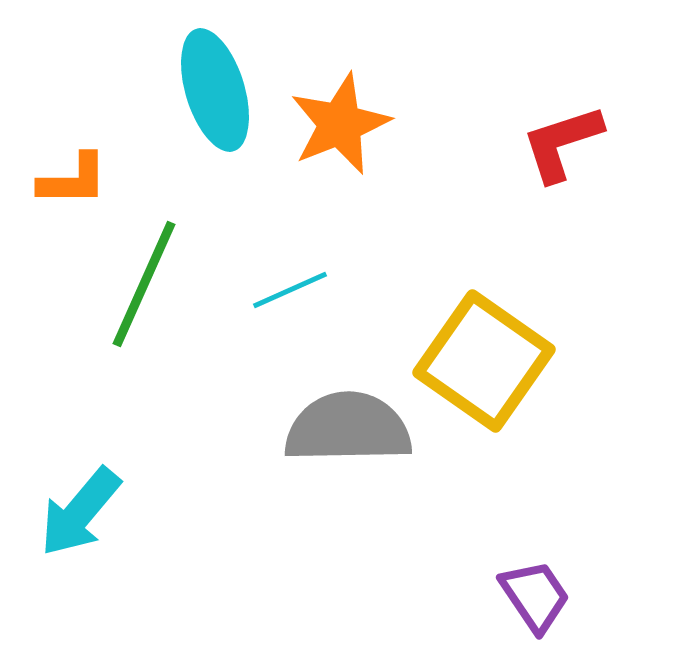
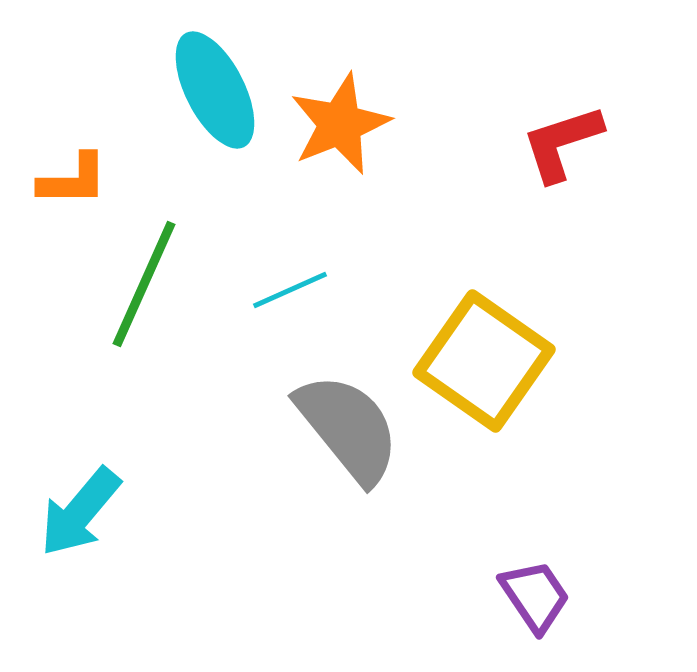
cyan ellipse: rotated 10 degrees counterclockwise
gray semicircle: rotated 52 degrees clockwise
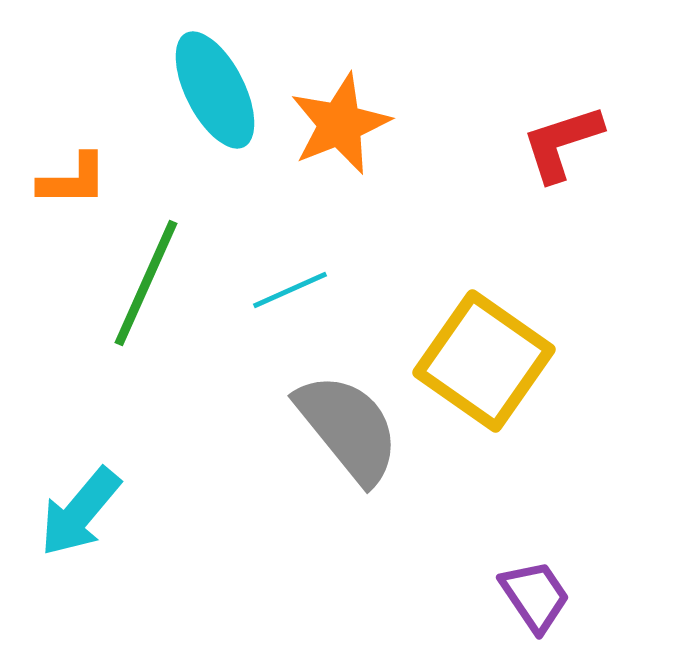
green line: moved 2 px right, 1 px up
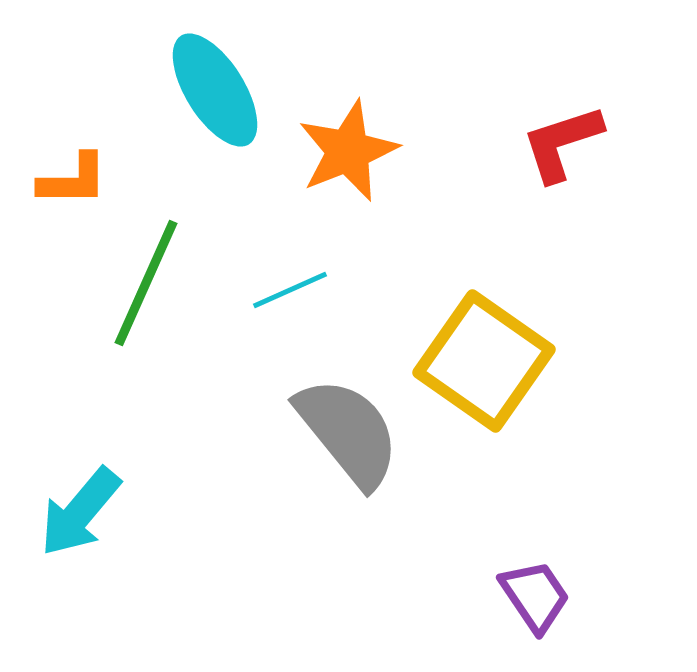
cyan ellipse: rotated 5 degrees counterclockwise
orange star: moved 8 px right, 27 px down
gray semicircle: moved 4 px down
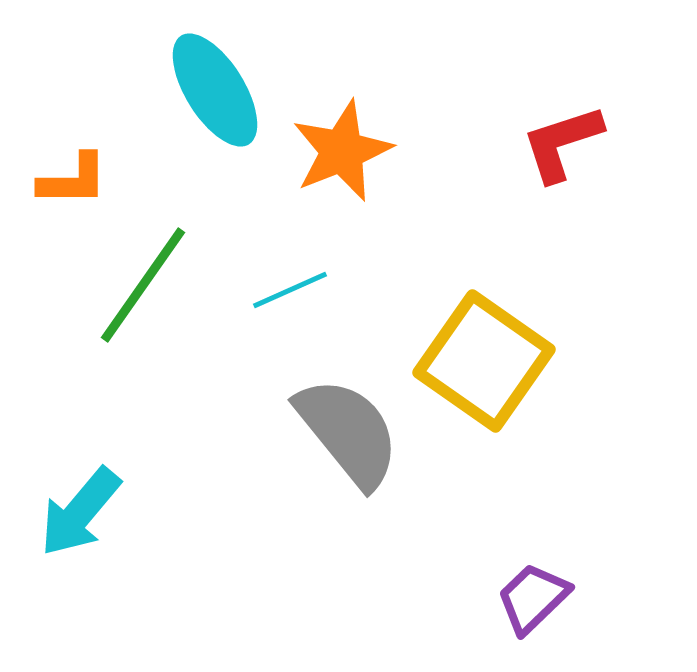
orange star: moved 6 px left
green line: moved 3 px left, 2 px down; rotated 11 degrees clockwise
purple trapezoid: moved 2 px left, 2 px down; rotated 100 degrees counterclockwise
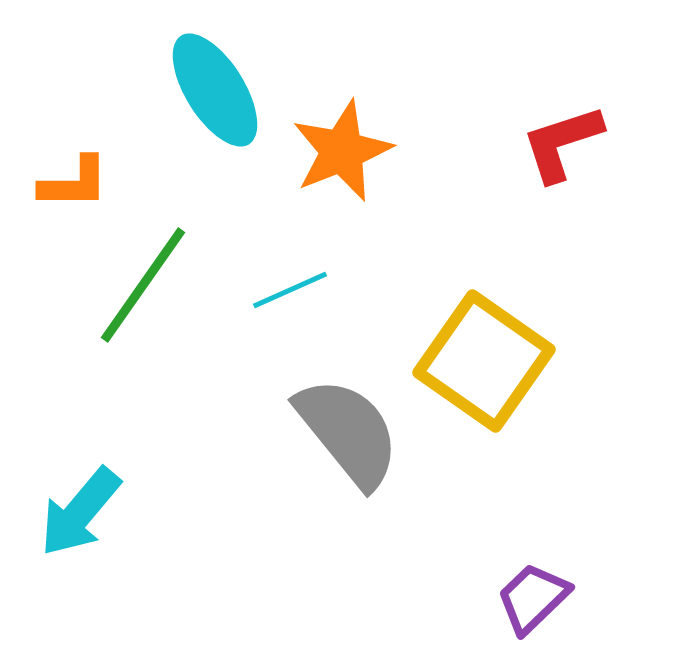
orange L-shape: moved 1 px right, 3 px down
